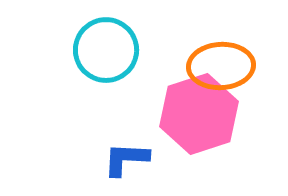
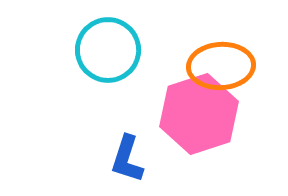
cyan circle: moved 2 px right
blue L-shape: moved 1 px right; rotated 75 degrees counterclockwise
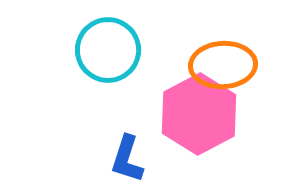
orange ellipse: moved 2 px right, 1 px up
pink hexagon: rotated 10 degrees counterclockwise
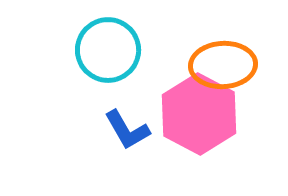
pink hexagon: rotated 4 degrees counterclockwise
blue L-shape: moved 29 px up; rotated 48 degrees counterclockwise
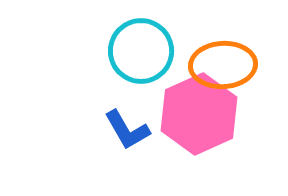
cyan circle: moved 33 px right, 1 px down
pink hexagon: rotated 8 degrees clockwise
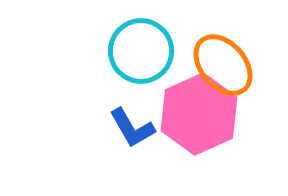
orange ellipse: rotated 52 degrees clockwise
blue L-shape: moved 5 px right, 2 px up
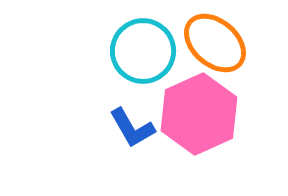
cyan circle: moved 2 px right
orange ellipse: moved 8 px left, 22 px up; rotated 8 degrees counterclockwise
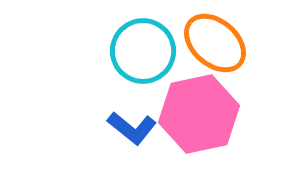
pink hexagon: rotated 12 degrees clockwise
blue L-shape: rotated 21 degrees counterclockwise
